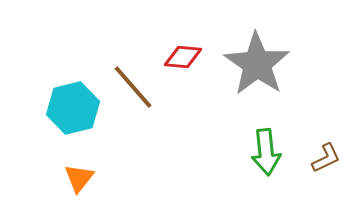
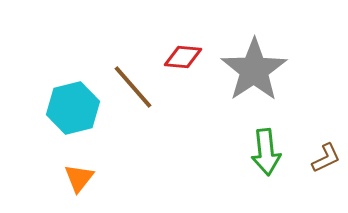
gray star: moved 3 px left, 6 px down; rotated 4 degrees clockwise
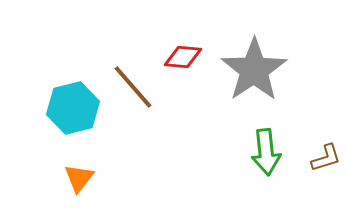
brown L-shape: rotated 8 degrees clockwise
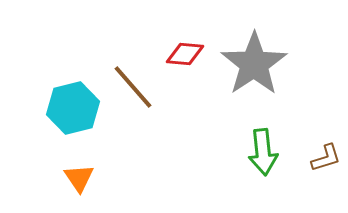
red diamond: moved 2 px right, 3 px up
gray star: moved 6 px up
green arrow: moved 3 px left
orange triangle: rotated 12 degrees counterclockwise
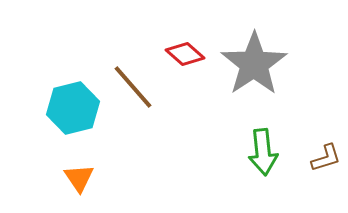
red diamond: rotated 36 degrees clockwise
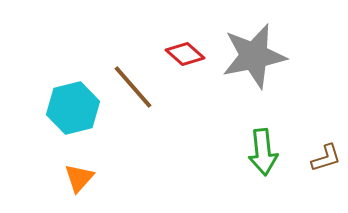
gray star: moved 8 px up; rotated 22 degrees clockwise
orange triangle: rotated 16 degrees clockwise
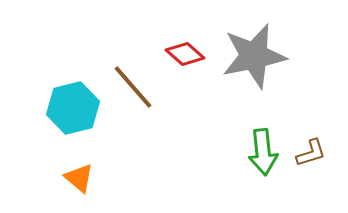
brown L-shape: moved 15 px left, 5 px up
orange triangle: rotated 32 degrees counterclockwise
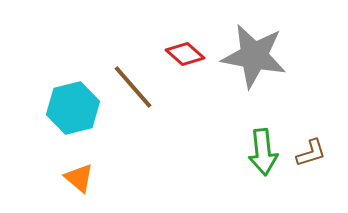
gray star: rotated 22 degrees clockwise
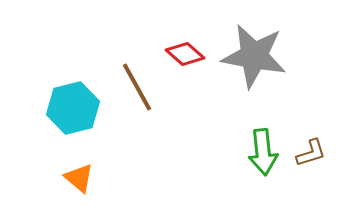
brown line: moved 4 px right; rotated 12 degrees clockwise
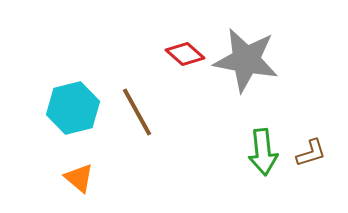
gray star: moved 8 px left, 4 px down
brown line: moved 25 px down
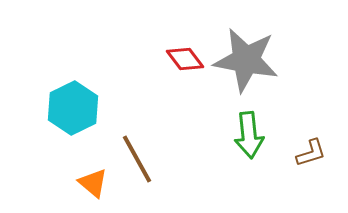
red diamond: moved 5 px down; rotated 12 degrees clockwise
cyan hexagon: rotated 12 degrees counterclockwise
brown line: moved 47 px down
green arrow: moved 14 px left, 17 px up
orange triangle: moved 14 px right, 5 px down
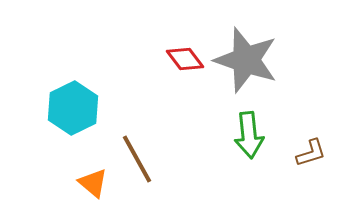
gray star: rotated 8 degrees clockwise
